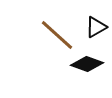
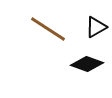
brown line: moved 9 px left, 6 px up; rotated 9 degrees counterclockwise
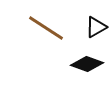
brown line: moved 2 px left, 1 px up
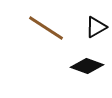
black diamond: moved 2 px down
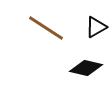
black diamond: moved 1 px left, 2 px down; rotated 8 degrees counterclockwise
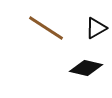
black triangle: moved 1 px down
